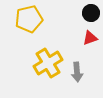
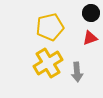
yellow pentagon: moved 21 px right, 8 px down
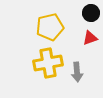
yellow cross: rotated 20 degrees clockwise
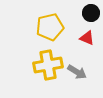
red triangle: moved 3 px left; rotated 42 degrees clockwise
yellow cross: moved 2 px down
gray arrow: rotated 54 degrees counterclockwise
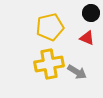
yellow cross: moved 1 px right, 1 px up
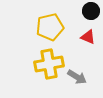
black circle: moved 2 px up
red triangle: moved 1 px right, 1 px up
gray arrow: moved 5 px down
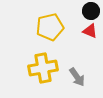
red triangle: moved 2 px right, 6 px up
yellow cross: moved 6 px left, 4 px down
gray arrow: rotated 24 degrees clockwise
